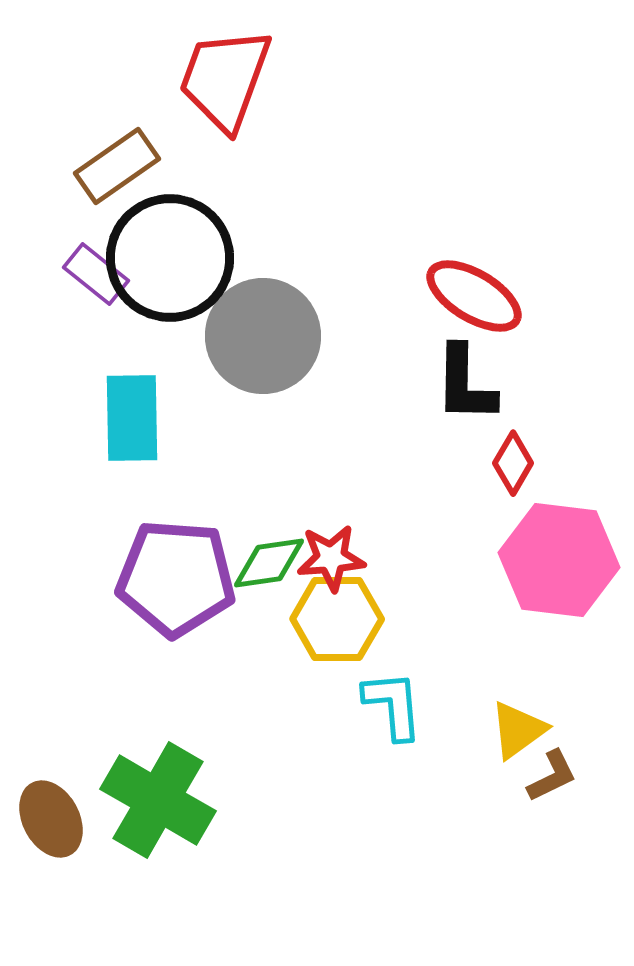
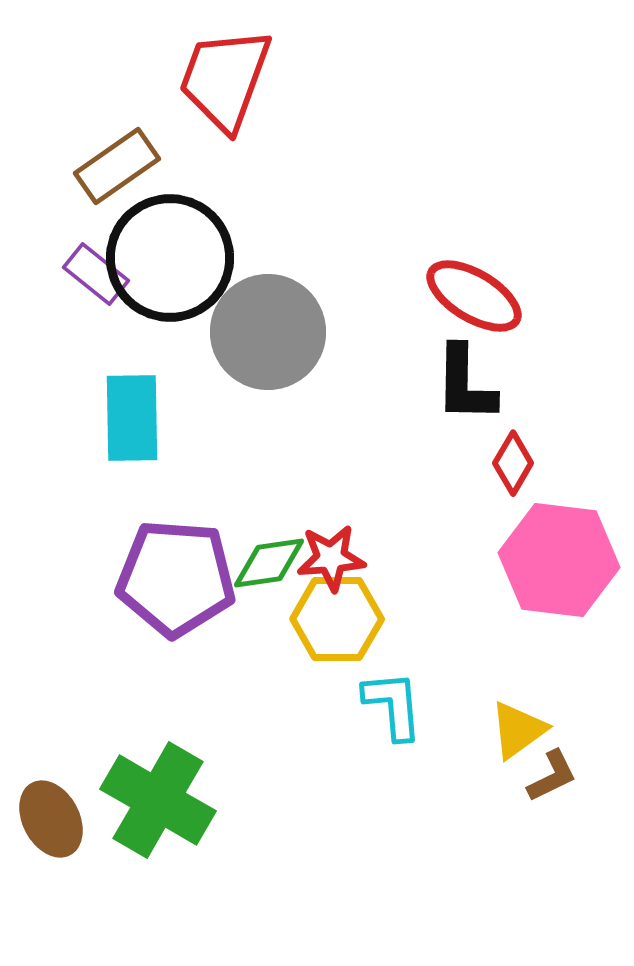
gray circle: moved 5 px right, 4 px up
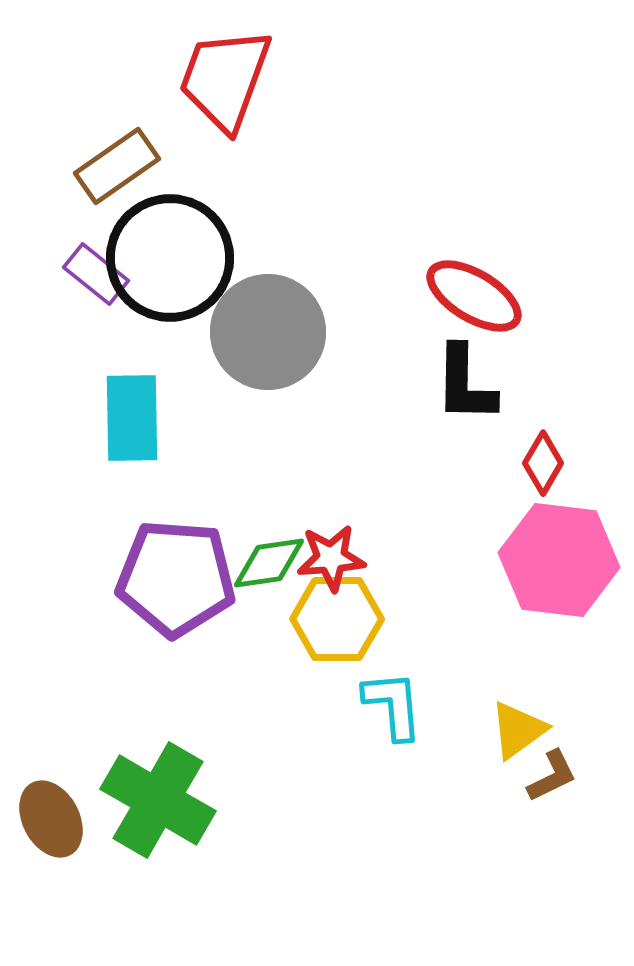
red diamond: moved 30 px right
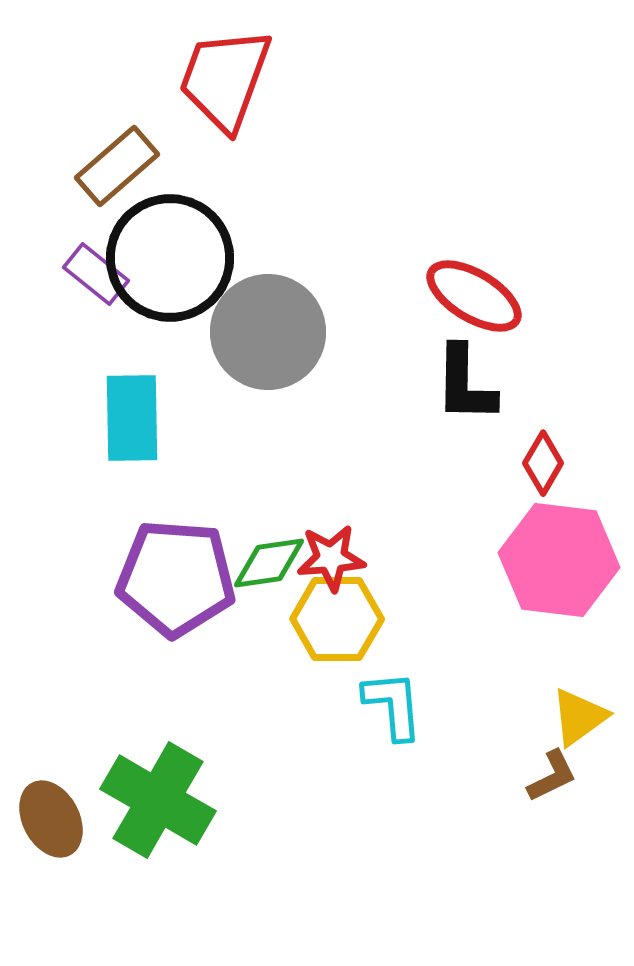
brown rectangle: rotated 6 degrees counterclockwise
yellow triangle: moved 61 px right, 13 px up
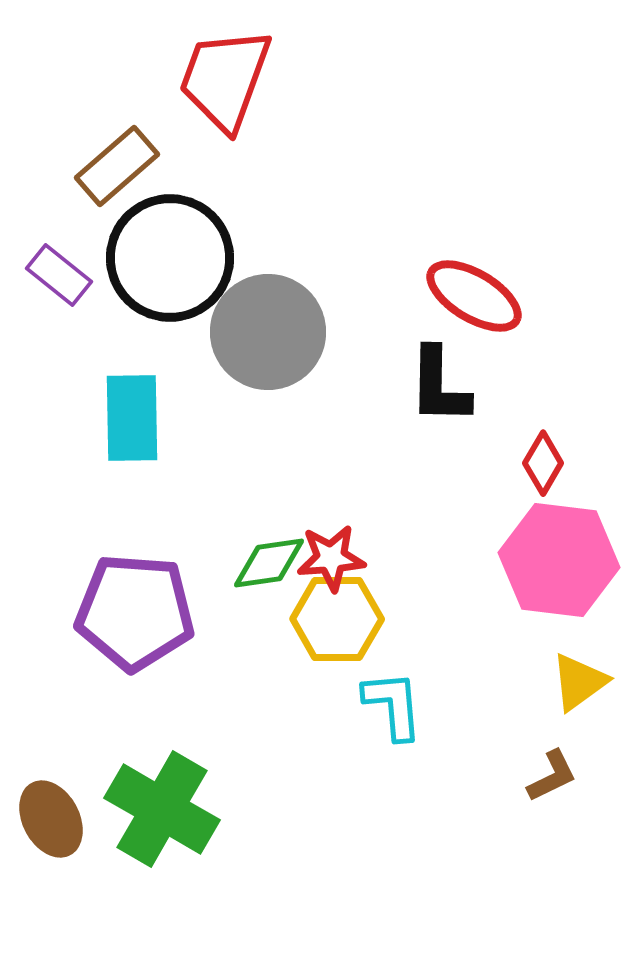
purple rectangle: moved 37 px left, 1 px down
black L-shape: moved 26 px left, 2 px down
purple pentagon: moved 41 px left, 34 px down
yellow triangle: moved 35 px up
green cross: moved 4 px right, 9 px down
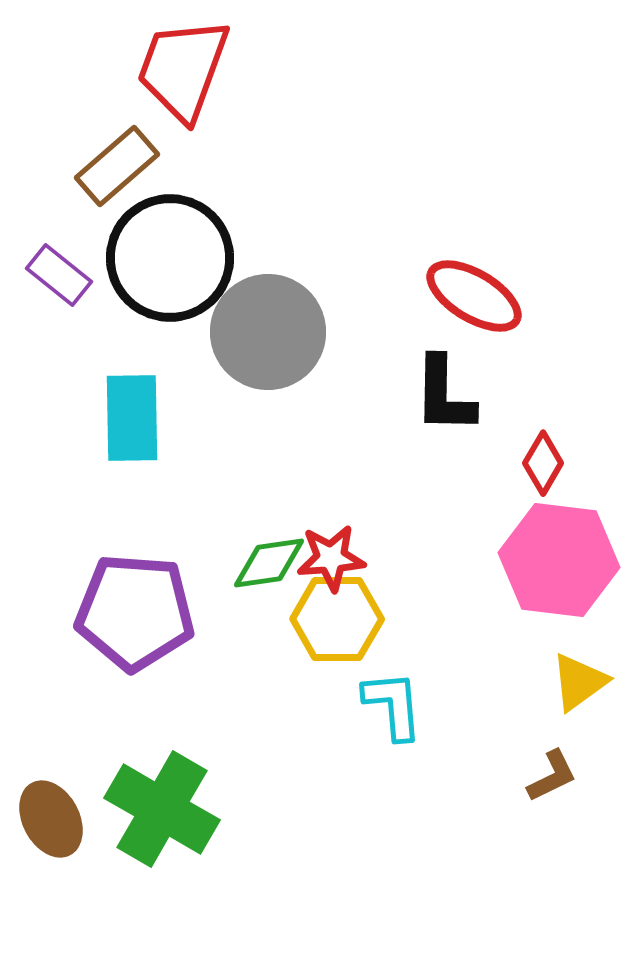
red trapezoid: moved 42 px left, 10 px up
black L-shape: moved 5 px right, 9 px down
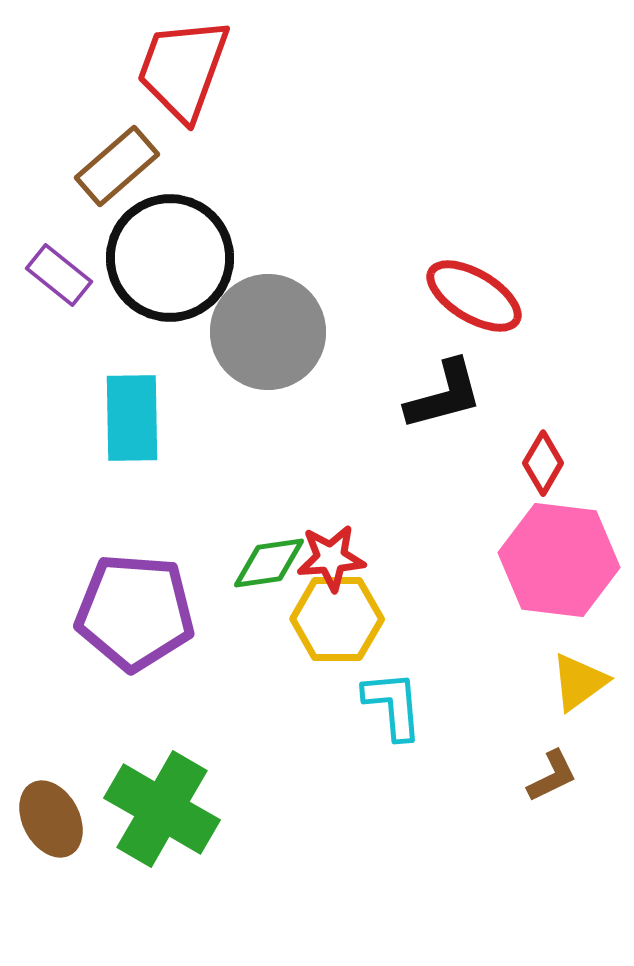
black L-shape: rotated 106 degrees counterclockwise
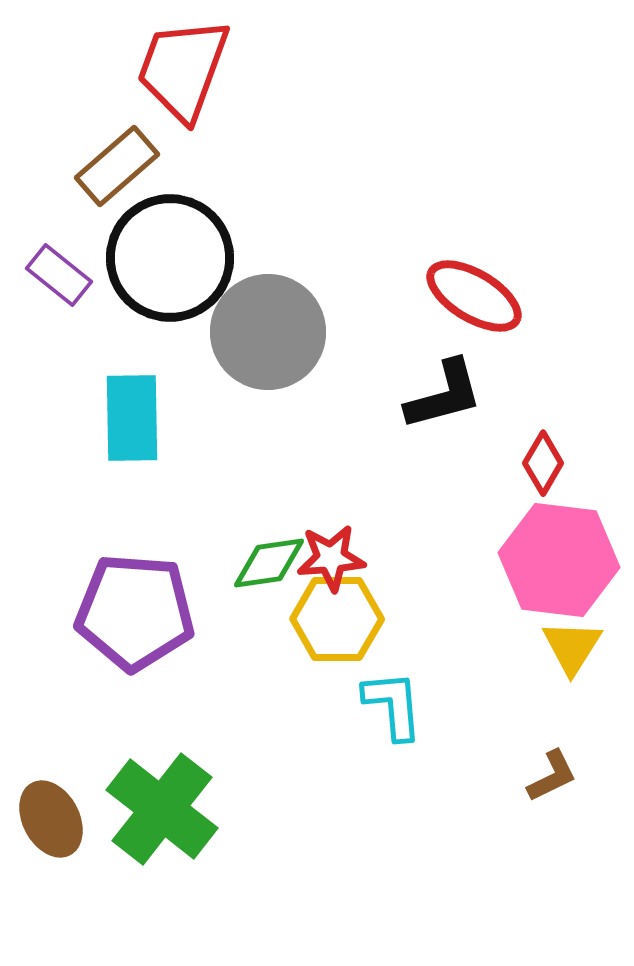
yellow triangle: moved 7 px left, 35 px up; rotated 22 degrees counterclockwise
green cross: rotated 8 degrees clockwise
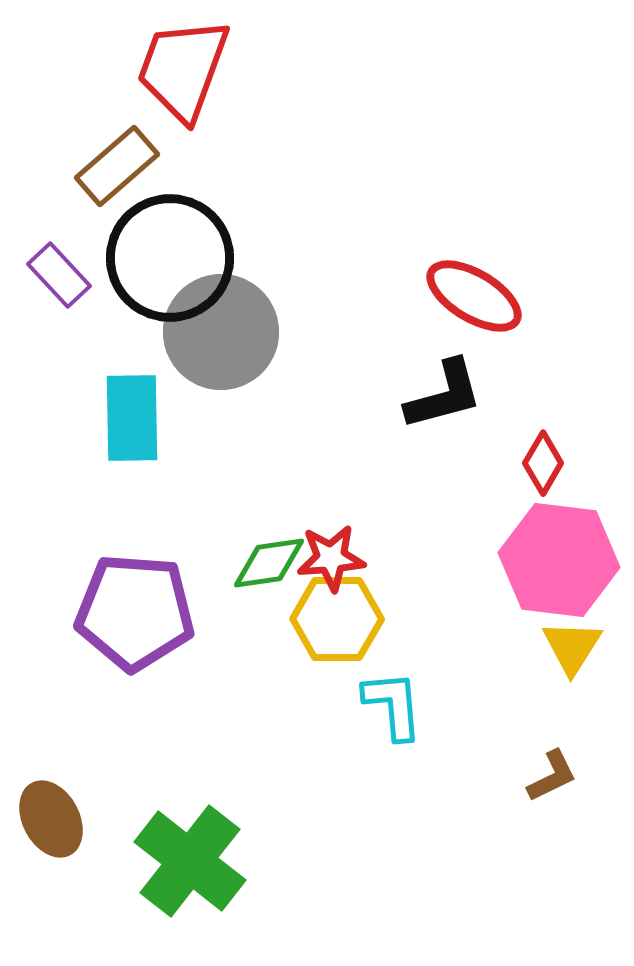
purple rectangle: rotated 8 degrees clockwise
gray circle: moved 47 px left
green cross: moved 28 px right, 52 px down
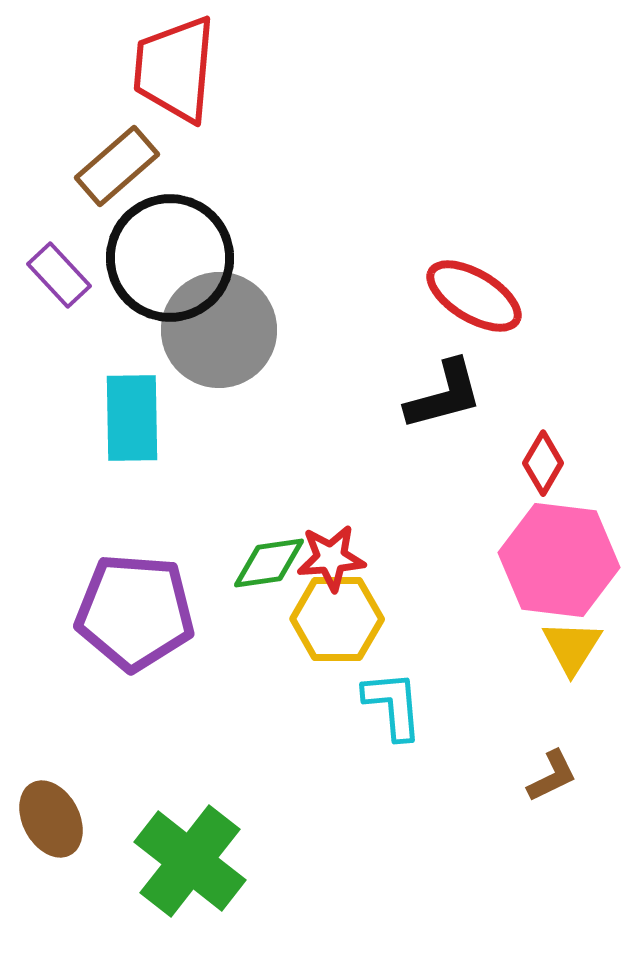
red trapezoid: moved 8 px left; rotated 15 degrees counterclockwise
gray circle: moved 2 px left, 2 px up
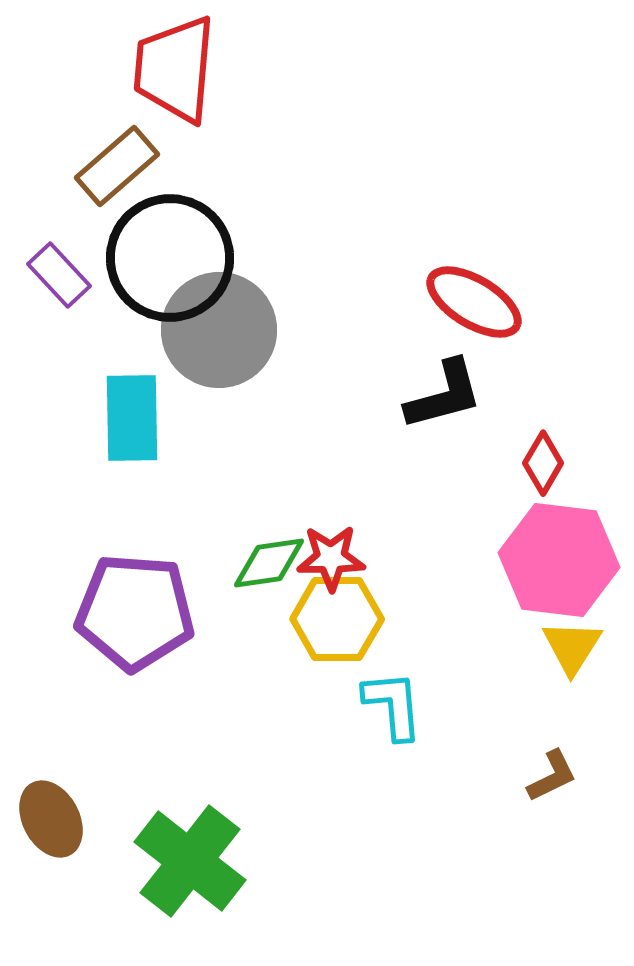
red ellipse: moved 6 px down
red star: rotated 4 degrees clockwise
